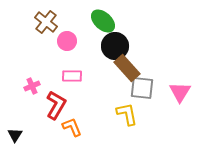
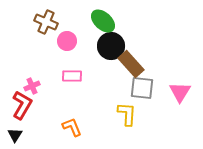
brown cross: rotated 15 degrees counterclockwise
black circle: moved 4 px left
brown rectangle: moved 4 px right, 4 px up
red L-shape: moved 34 px left
yellow L-shape: rotated 15 degrees clockwise
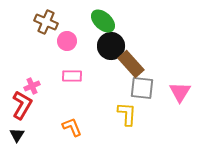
black triangle: moved 2 px right
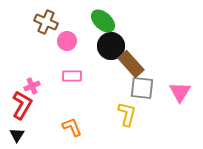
yellow L-shape: rotated 10 degrees clockwise
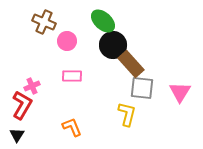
brown cross: moved 2 px left
black circle: moved 2 px right, 1 px up
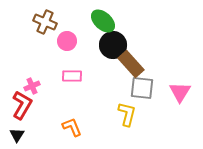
brown cross: moved 1 px right
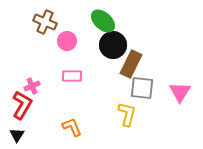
brown rectangle: rotated 68 degrees clockwise
